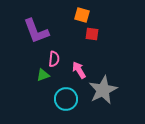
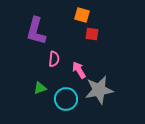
purple L-shape: rotated 36 degrees clockwise
green triangle: moved 3 px left, 13 px down
gray star: moved 4 px left; rotated 16 degrees clockwise
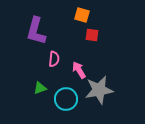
red square: moved 1 px down
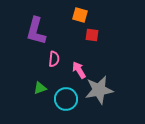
orange square: moved 2 px left
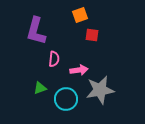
orange square: rotated 35 degrees counterclockwise
pink arrow: rotated 114 degrees clockwise
gray star: moved 1 px right
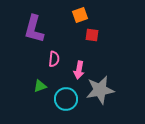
purple L-shape: moved 2 px left, 2 px up
pink arrow: rotated 108 degrees clockwise
green triangle: moved 2 px up
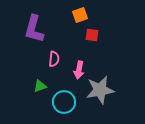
cyan circle: moved 2 px left, 3 px down
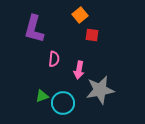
orange square: rotated 21 degrees counterclockwise
green triangle: moved 2 px right, 10 px down
cyan circle: moved 1 px left, 1 px down
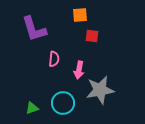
orange square: rotated 35 degrees clockwise
purple L-shape: rotated 32 degrees counterclockwise
red square: moved 1 px down
green triangle: moved 10 px left, 12 px down
